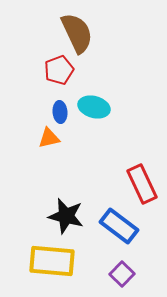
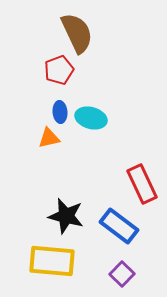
cyan ellipse: moved 3 px left, 11 px down
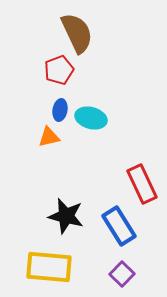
blue ellipse: moved 2 px up; rotated 15 degrees clockwise
orange triangle: moved 1 px up
blue rectangle: rotated 21 degrees clockwise
yellow rectangle: moved 3 px left, 6 px down
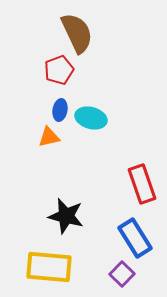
red rectangle: rotated 6 degrees clockwise
blue rectangle: moved 16 px right, 12 px down
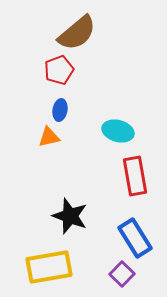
brown semicircle: rotated 75 degrees clockwise
cyan ellipse: moved 27 px right, 13 px down
red rectangle: moved 7 px left, 8 px up; rotated 9 degrees clockwise
black star: moved 4 px right; rotated 6 degrees clockwise
yellow rectangle: rotated 15 degrees counterclockwise
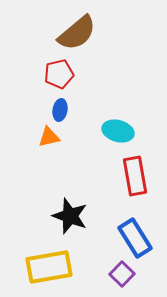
red pentagon: moved 4 px down; rotated 8 degrees clockwise
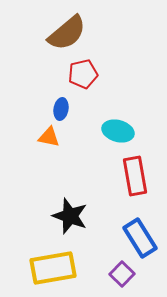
brown semicircle: moved 10 px left
red pentagon: moved 24 px right
blue ellipse: moved 1 px right, 1 px up
orange triangle: rotated 25 degrees clockwise
blue rectangle: moved 5 px right
yellow rectangle: moved 4 px right, 1 px down
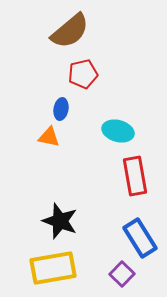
brown semicircle: moved 3 px right, 2 px up
black star: moved 10 px left, 5 px down
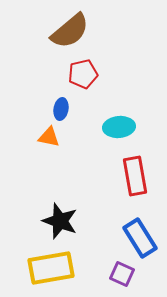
cyan ellipse: moved 1 px right, 4 px up; rotated 20 degrees counterclockwise
yellow rectangle: moved 2 px left
purple square: rotated 20 degrees counterclockwise
